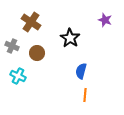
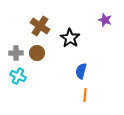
brown cross: moved 9 px right, 4 px down
gray cross: moved 4 px right, 7 px down; rotated 24 degrees counterclockwise
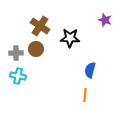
black star: rotated 30 degrees counterclockwise
brown circle: moved 1 px left, 4 px up
blue semicircle: moved 9 px right, 1 px up
cyan cross: rotated 14 degrees counterclockwise
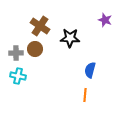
brown circle: moved 1 px left
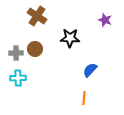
brown cross: moved 3 px left, 10 px up
blue semicircle: rotated 28 degrees clockwise
cyan cross: moved 2 px down; rotated 14 degrees counterclockwise
orange line: moved 1 px left, 3 px down
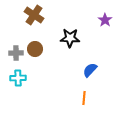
brown cross: moved 3 px left, 1 px up
purple star: rotated 16 degrees clockwise
